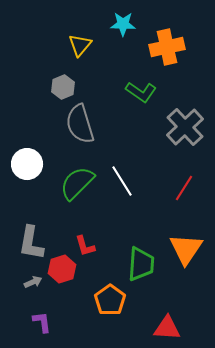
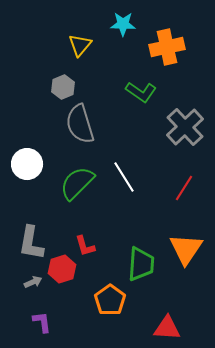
white line: moved 2 px right, 4 px up
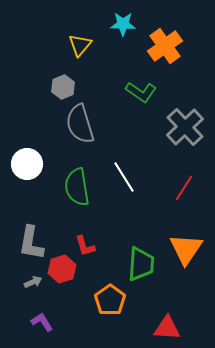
orange cross: moved 2 px left, 1 px up; rotated 24 degrees counterclockwise
green semicircle: moved 4 px down; rotated 54 degrees counterclockwise
purple L-shape: rotated 25 degrees counterclockwise
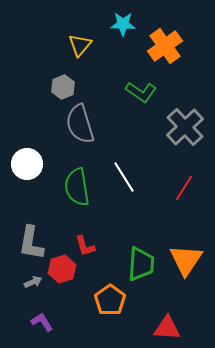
orange triangle: moved 11 px down
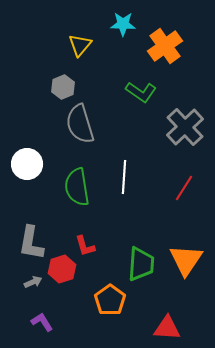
white line: rotated 36 degrees clockwise
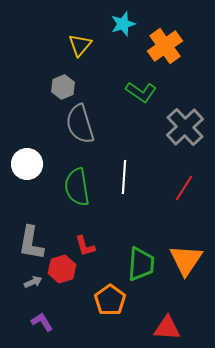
cyan star: rotated 20 degrees counterclockwise
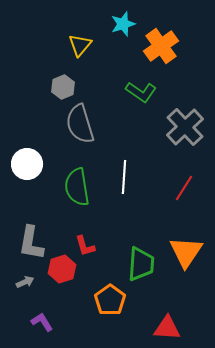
orange cross: moved 4 px left
orange triangle: moved 8 px up
gray arrow: moved 8 px left
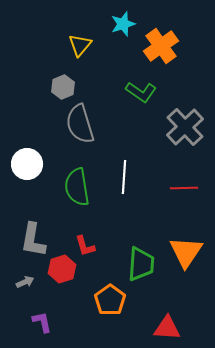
red line: rotated 56 degrees clockwise
gray L-shape: moved 2 px right, 3 px up
purple L-shape: rotated 20 degrees clockwise
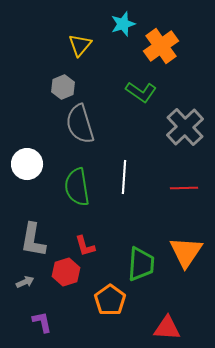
red hexagon: moved 4 px right, 3 px down
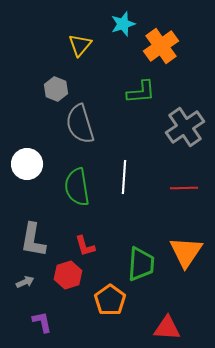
gray hexagon: moved 7 px left, 2 px down; rotated 15 degrees counterclockwise
green L-shape: rotated 40 degrees counterclockwise
gray cross: rotated 9 degrees clockwise
red hexagon: moved 2 px right, 3 px down
